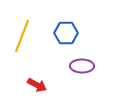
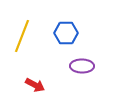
red arrow: moved 2 px left
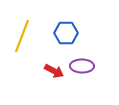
red arrow: moved 19 px right, 14 px up
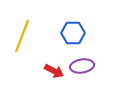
blue hexagon: moved 7 px right
purple ellipse: rotated 10 degrees counterclockwise
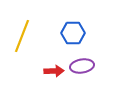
red arrow: rotated 30 degrees counterclockwise
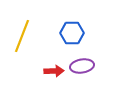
blue hexagon: moved 1 px left
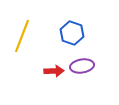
blue hexagon: rotated 20 degrees clockwise
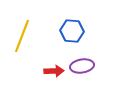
blue hexagon: moved 2 px up; rotated 15 degrees counterclockwise
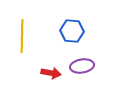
yellow line: rotated 20 degrees counterclockwise
red arrow: moved 3 px left, 2 px down; rotated 12 degrees clockwise
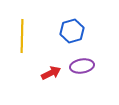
blue hexagon: rotated 20 degrees counterclockwise
red arrow: rotated 36 degrees counterclockwise
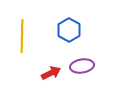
blue hexagon: moved 3 px left, 1 px up; rotated 15 degrees counterclockwise
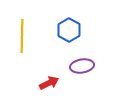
red arrow: moved 2 px left, 10 px down
